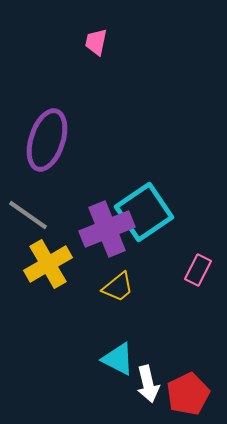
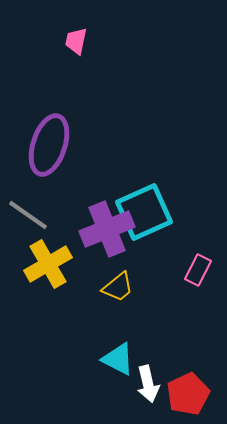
pink trapezoid: moved 20 px left, 1 px up
purple ellipse: moved 2 px right, 5 px down
cyan square: rotated 10 degrees clockwise
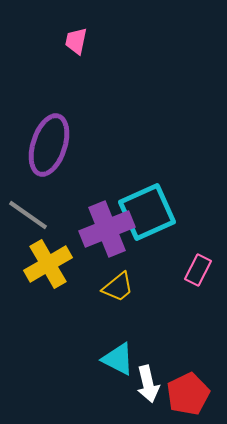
cyan square: moved 3 px right
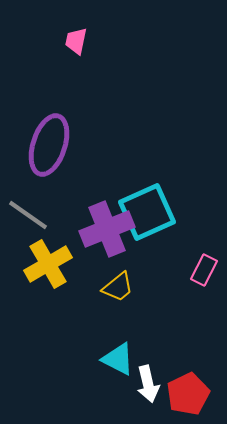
pink rectangle: moved 6 px right
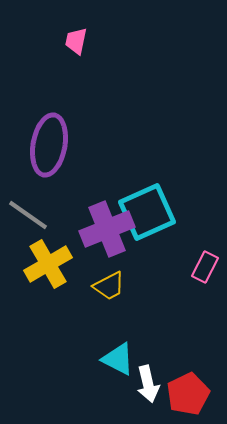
purple ellipse: rotated 8 degrees counterclockwise
pink rectangle: moved 1 px right, 3 px up
yellow trapezoid: moved 9 px left, 1 px up; rotated 12 degrees clockwise
